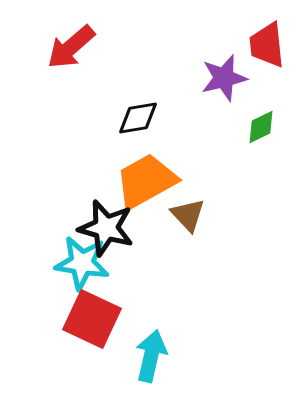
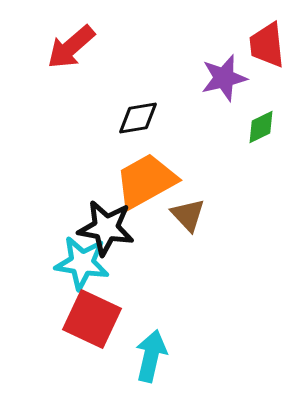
black star: rotated 6 degrees counterclockwise
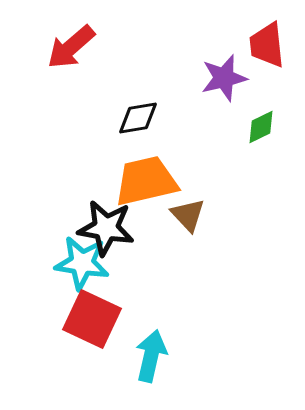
orange trapezoid: rotated 16 degrees clockwise
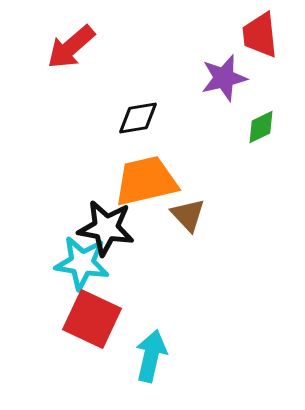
red trapezoid: moved 7 px left, 10 px up
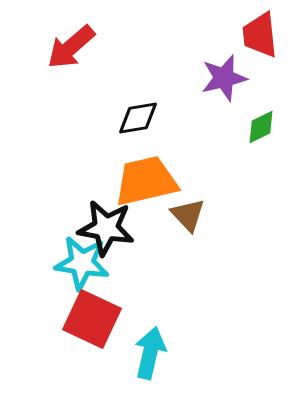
cyan arrow: moved 1 px left, 3 px up
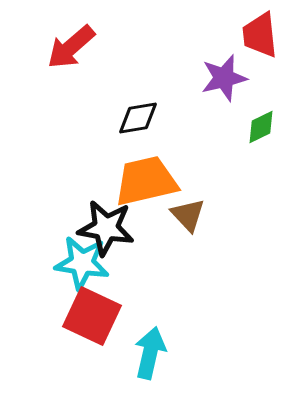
red square: moved 3 px up
